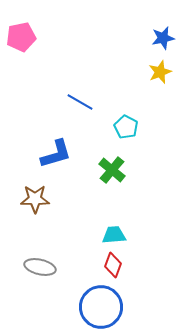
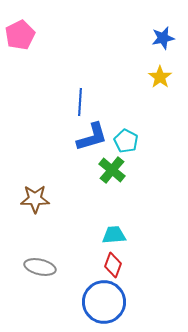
pink pentagon: moved 1 px left, 2 px up; rotated 16 degrees counterclockwise
yellow star: moved 5 px down; rotated 15 degrees counterclockwise
blue line: rotated 64 degrees clockwise
cyan pentagon: moved 14 px down
blue L-shape: moved 36 px right, 17 px up
blue circle: moved 3 px right, 5 px up
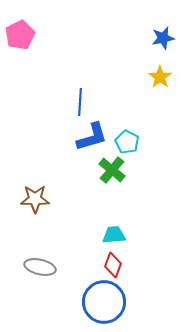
cyan pentagon: moved 1 px right, 1 px down
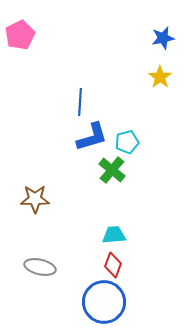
cyan pentagon: rotated 30 degrees clockwise
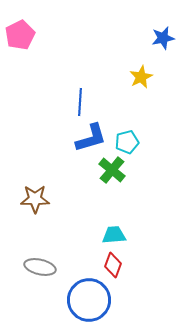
yellow star: moved 19 px left; rotated 10 degrees clockwise
blue L-shape: moved 1 px left, 1 px down
blue circle: moved 15 px left, 2 px up
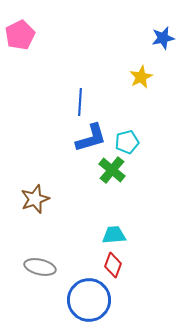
brown star: rotated 20 degrees counterclockwise
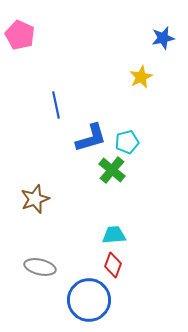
pink pentagon: rotated 20 degrees counterclockwise
blue line: moved 24 px left, 3 px down; rotated 16 degrees counterclockwise
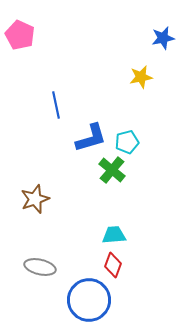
yellow star: rotated 15 degrees clockwise
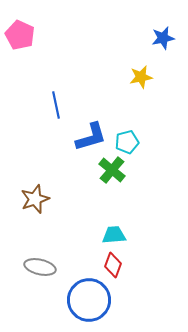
blue L-shape: moved 1 px up
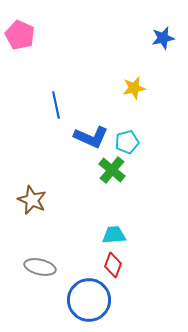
yellow star: moved 7 px left, 11 px down
blue L-shape: rotated 40 degrees clockwise
brown star: moved 3 px left, 1 px down; rotated 28 degrees counterclockwise
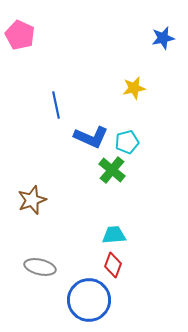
brown star: rotated 28 degrees clockwise
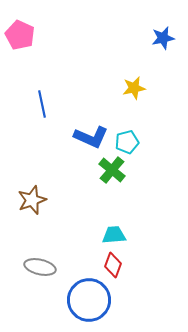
blue line: moved 14 px left, 1 px up
